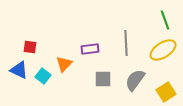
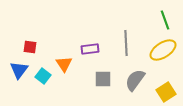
orange triangle: rotated 18 degrees counterclockwise
blue triangle: rotated 42 degrees clockwise
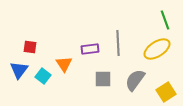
gray line: moved 8 px left
yellow ellipse: moved 6 px left, 1 px up
